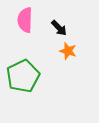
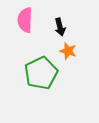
black arrow: moved 1 px right, 1 px up; rotated 30 degrees clockwise
green pentagon: moved 18 px right, 3 px up
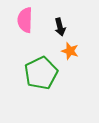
orange star: moved 2 px right
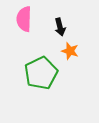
pink semicircle: moved 1 px left, 1 px up
